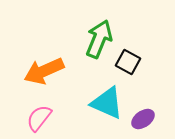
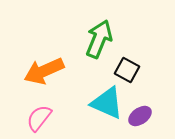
black square: moved 1 px left, 8 px down
purple ellipse: moved 3 px left, 3 px up
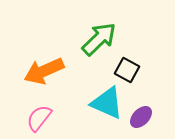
green arrow: rotated 24 degrees clockwise
purple ellipse: moved 1 px right, 1 px down; rotated 10 degrees counterclockwise
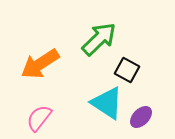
orange arrow: moved 4 px left, 7 px up; rotated 9 degrees counterclockwise
cyan triangle: rotated 9 degrees clockwise
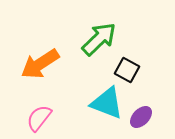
cyan triangle: rotated 12 degrees counterclockwise
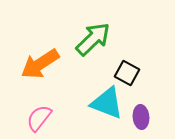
green arrow: moved 6 px left
black square: moved 3 px down
purple ellipse: rotated 50 degrees counterclockwise
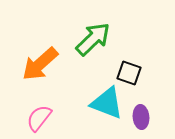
orange arrow: rotated 9 degrees counterclockwise
black square: moved 2 px right; rotated 10 degrees counterclockwise
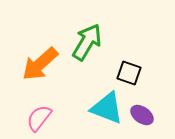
green arrow: moved 6 px left, 3 px down; rotated 15 degrees counterclockwise
cyan triangle: moved 5 px down
purple ellipse: moved 1 px right, 2 px up; rotated 50 degrees counterclockwise
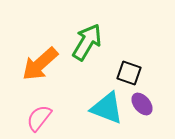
purple ellipse: moved 11 px up; rotated 15 degrees clockwise
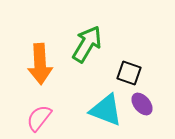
green arrow: moved 2 px down
orange arrow: rotated 51 degrees counterclockwise
cyan triangle: moved 1 px left, 2 px down
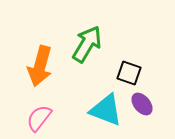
orange arrow: moved 2 px down; rotated 18 degrees clockwise
